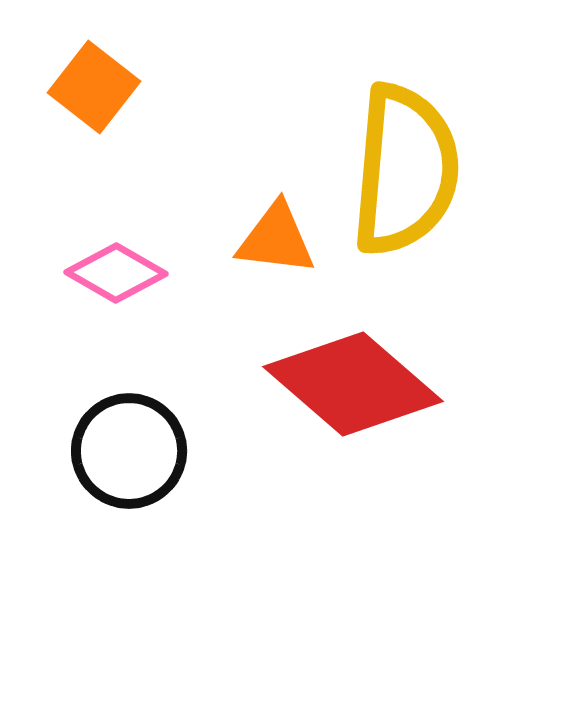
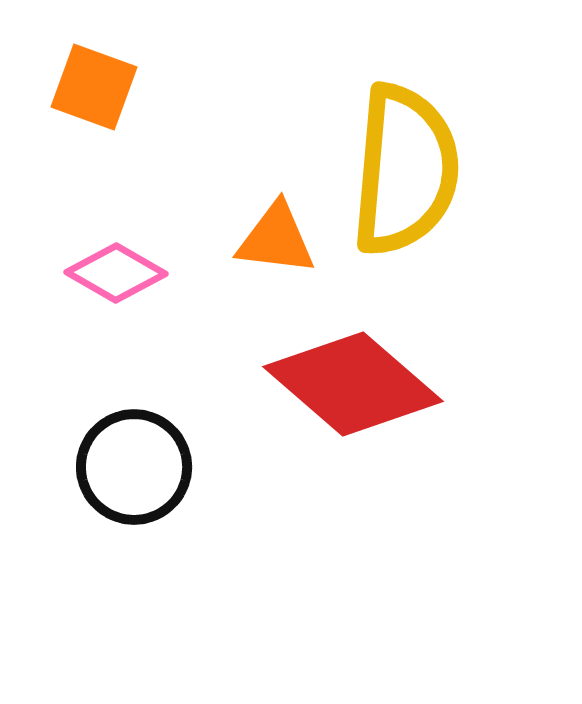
orange square: rotated 18 degrees counterclockwise
black circle: moved 5 px right, 16 px down
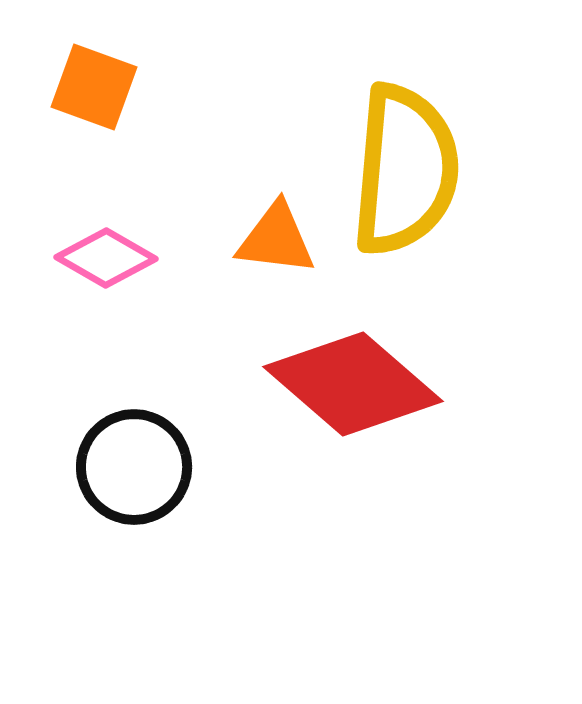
pink diamond: moved 10 px left, 15 px up
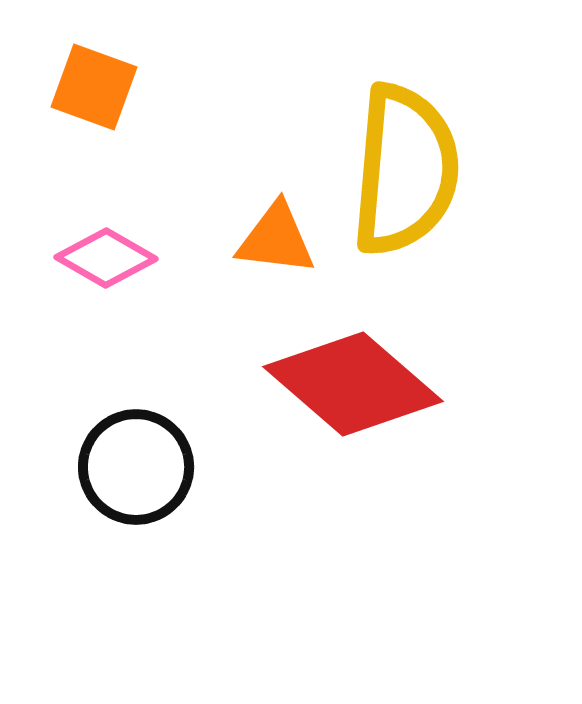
black circle: moved 2 px right
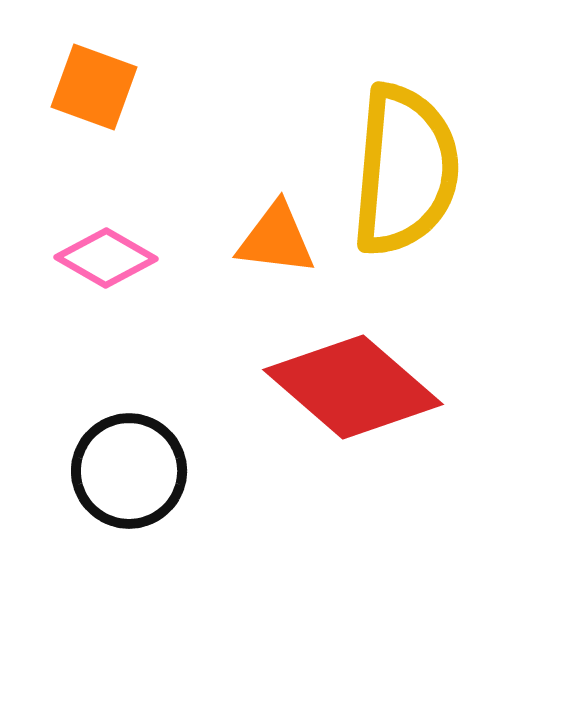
red diamond: moved 3 px down
black circle: moved 7 px left, 4 px down
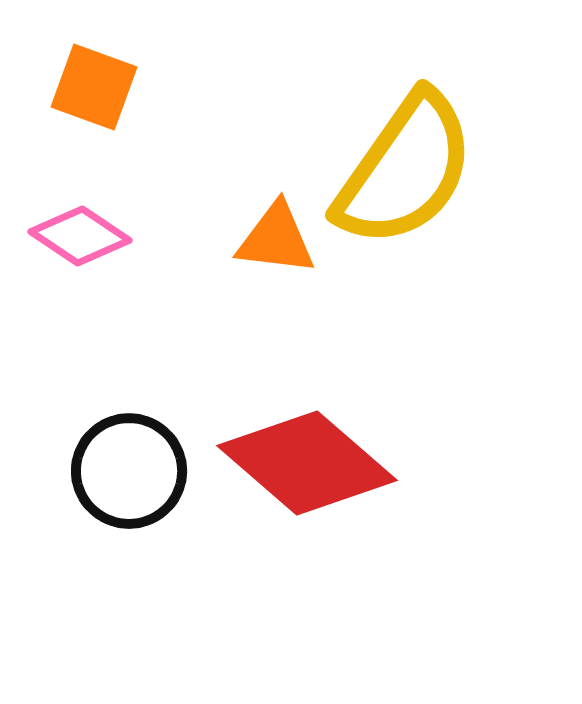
yellow semicircle: rotated 30 degrees clockwise
pink diamond: moved 26 px left, 22 px up; rotated 4 degrees clockwise
red diamond: moved 46 px left, 76 px down
